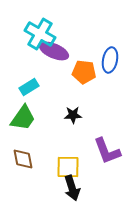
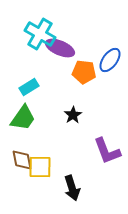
purple ellipse: moved 6 px right, 3 px up
blue ellipse: rotated 25 degrees clockwise
black star: rotated 30 degrees counterclockwise
brown diamond: moved 1 px left, 1 px down
yellow square: moved 28 px left
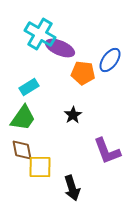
orange pentagon: moved 1 px left, 1 px down
brown diamond: moved 10 px up
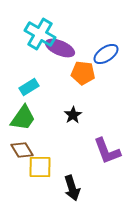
blue ellipse: moved 4 px left, 6 px up; rotated 20 degrees clockwise
brown diamond: rotated 20 degrees counterclockwise
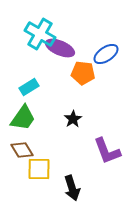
black star: moved 4 px down
yellow square: moved 1 px left, 2 px down
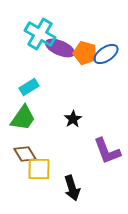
orange pentagon: moved 2 px right, 20 px up; rotated 10 degrees clockwise
brown diamond: moved 3 px right, 4 px down
